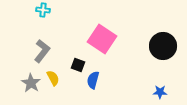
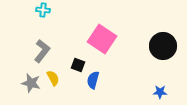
gray star: rotated 18 degrees counterclockwise
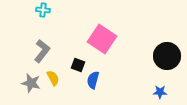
black circle: moved 4 px right, 10 px down
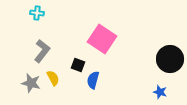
cyan cross: moved 6 px left, 3 px down
black circle: moved 3 px right, 3 px down
blue star: rotated 16 degrees clockwise
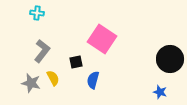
black square: moved 2 px left, 3 px up; rotated 32 degrees counterclockwise
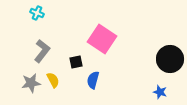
cyan cross: rotated 16 degrees clockwise
yellow semicircle: moved 2 px down
gray star: rotated 24 degrees counterclockwise
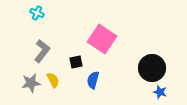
black circle: moved 18 px left, 9 px down
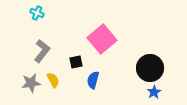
pink square: rotated 16 degrees clockwise
black circle: moved 2 px left
blue star: moved 6 px left; rotated 24 degrees clockwise
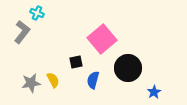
gray L-shape: moved 20 px left, 19 px up
black circle: moved 22 px left
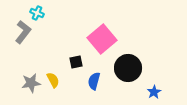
gray L-shape: moved 1 px right
blue semicircle: moved 1 px right, 1 px down
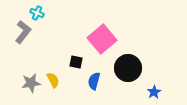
black square: rotated 24 degrees clockwise
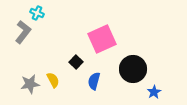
pink square: rotated 16 degrees clockwise
black square: rotated 32 degrees clockwise
black circle: moved 5 px right, 1 px down
gray star: moved 1 px left, 1 px down
